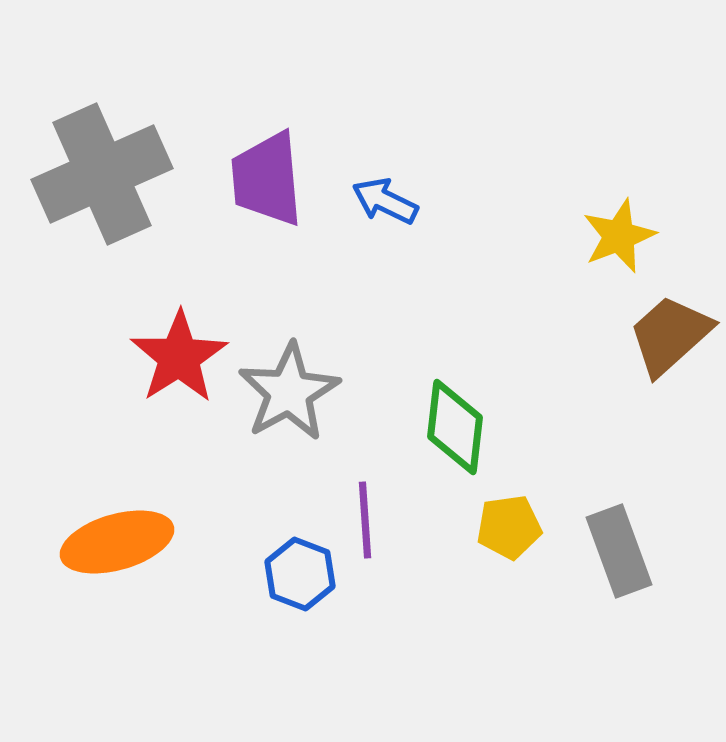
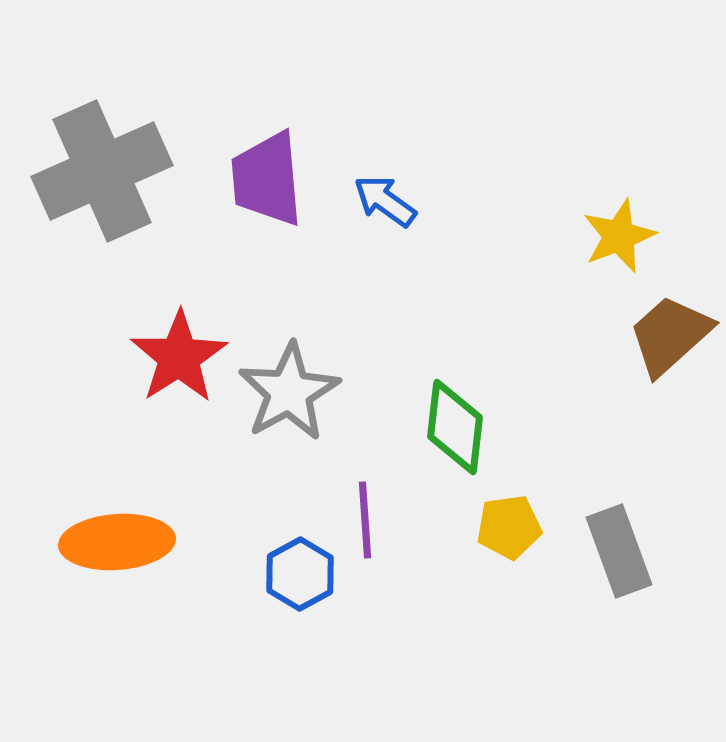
gray cross: moved 3 px up
blue arrow: rotated 10 degrees clockwise
orange ellipse: rotated 12 degrees clockwise
blue hexagon: rotated 10 degrees clockwise
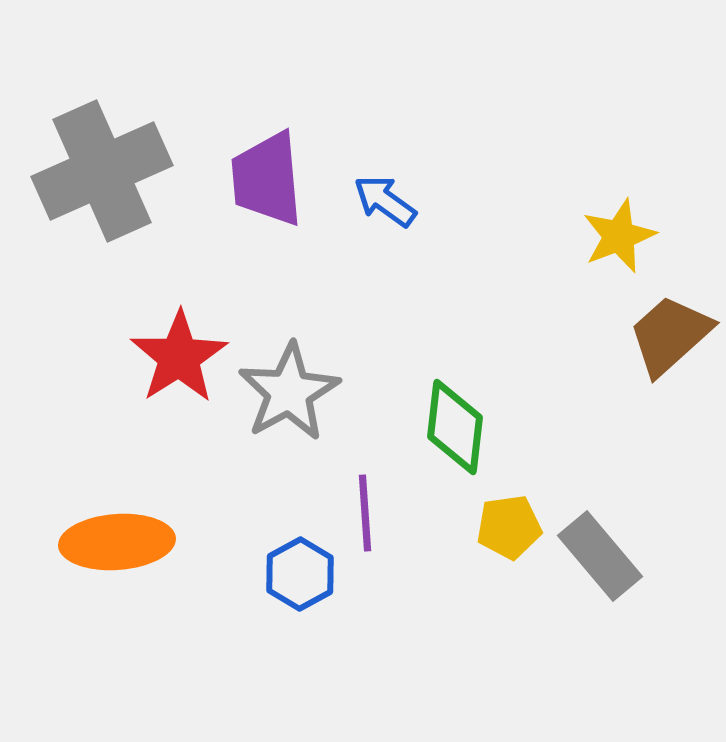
purple line: moved 7 px up
gray rectangle: moved 19 px left, 5 px down; rotated 20 degrees counterclockwise
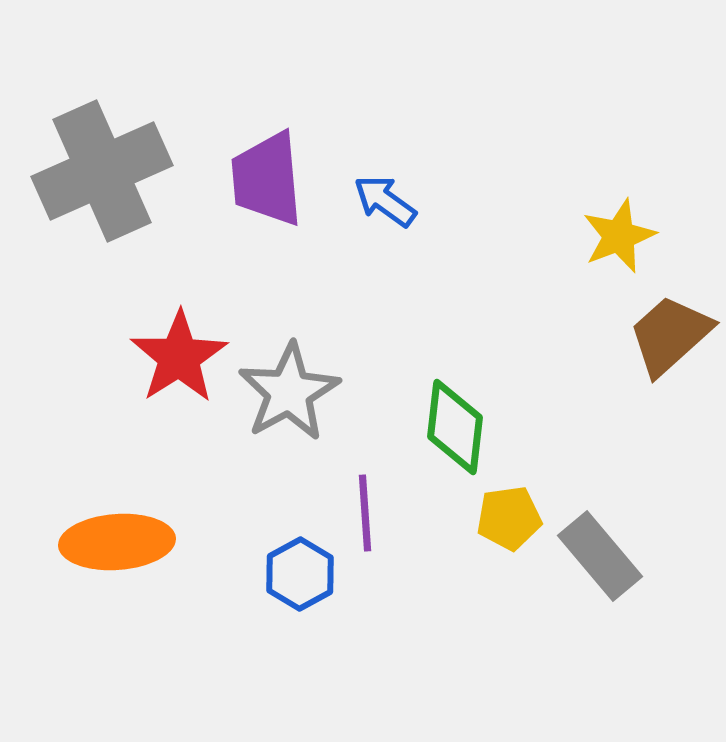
yellow pentagon: moved 9 px up
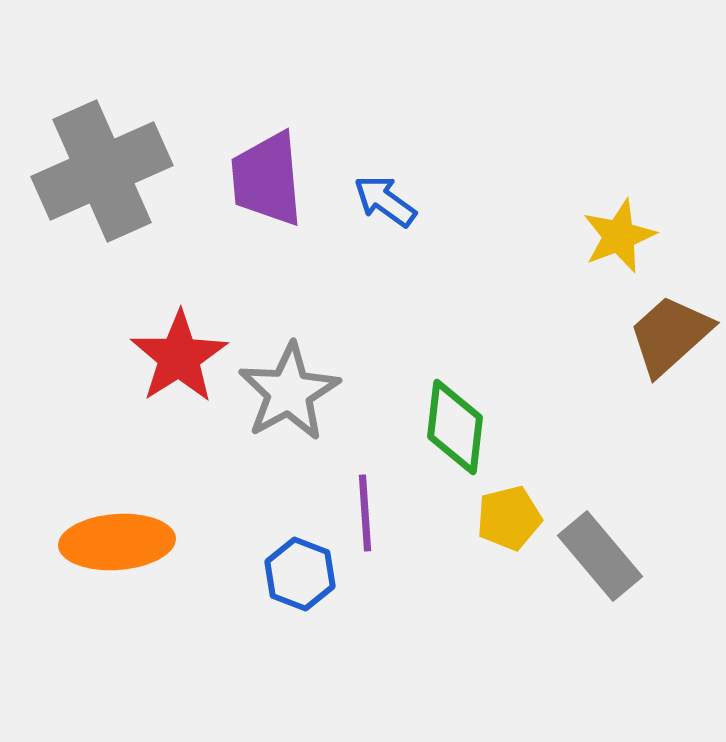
yellow pentagon: rotated 6 degrees counterclockwise
blue hexagon: rotated 10 degrees counterclockwise
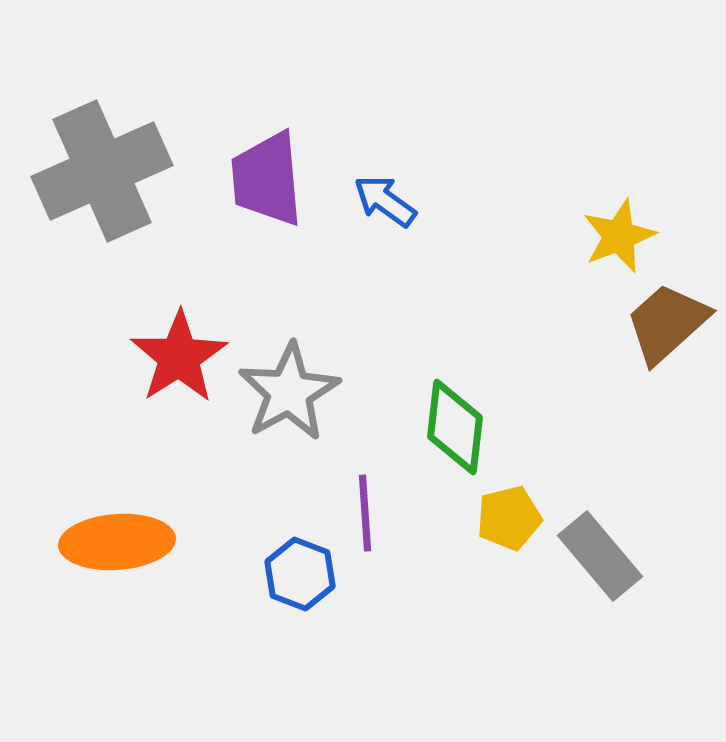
brown trapezoid: moved 3 px left, 12 px up
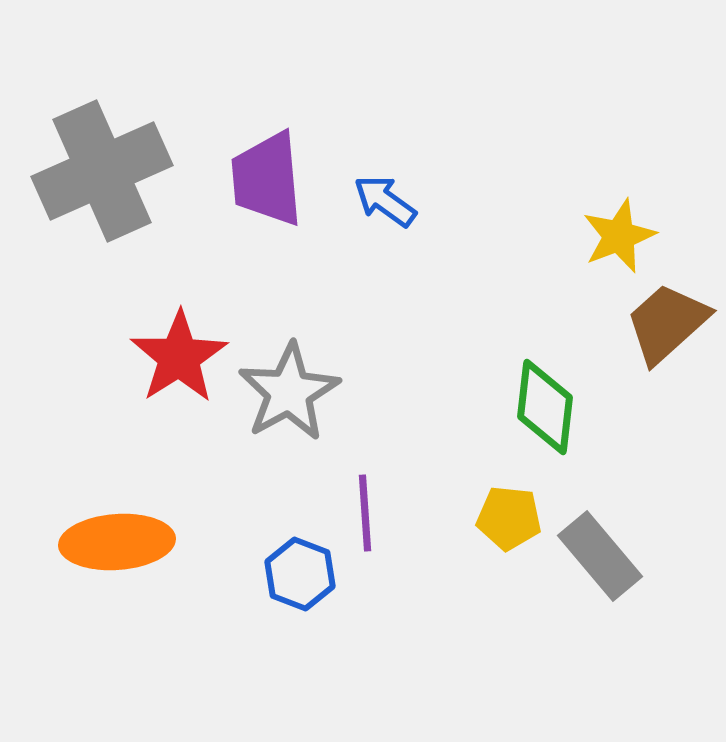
green diamond: moved 90 px right, 20 px up
yellow pentagon: rotated 20 degrees clockwise
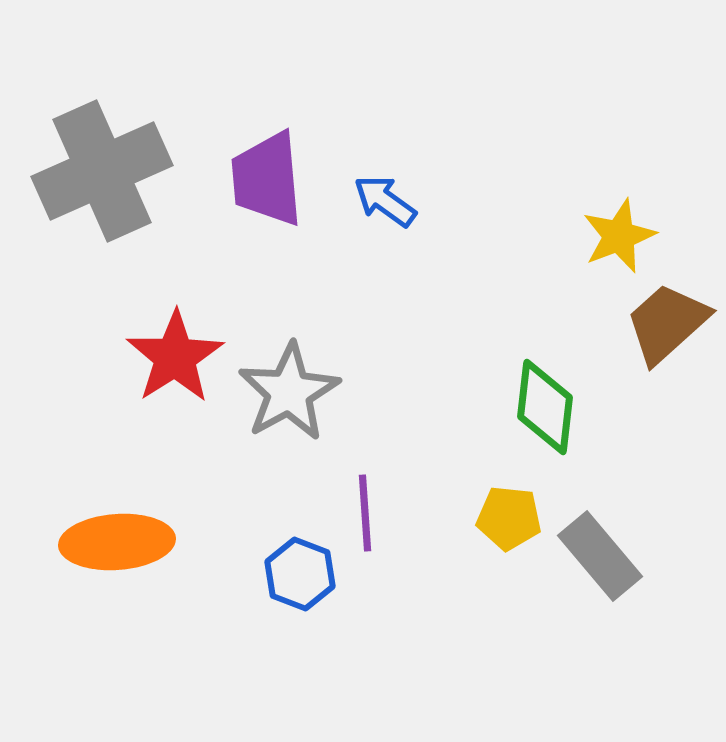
red star: moved 4 px left
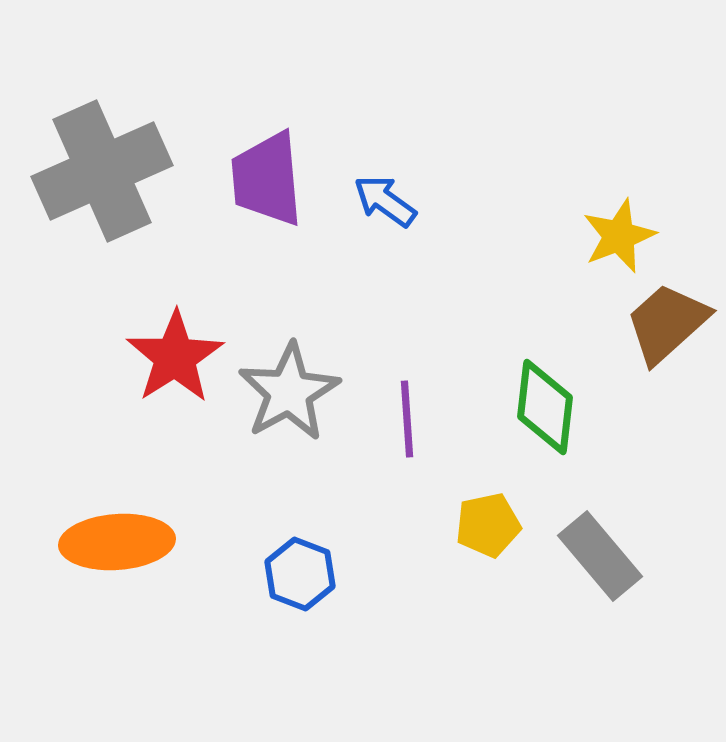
purple line: moved 42 px right, 94 px up
yellow pentagon: moved 21 px left, 7 px down; rotated 18 degrees counterclockwise
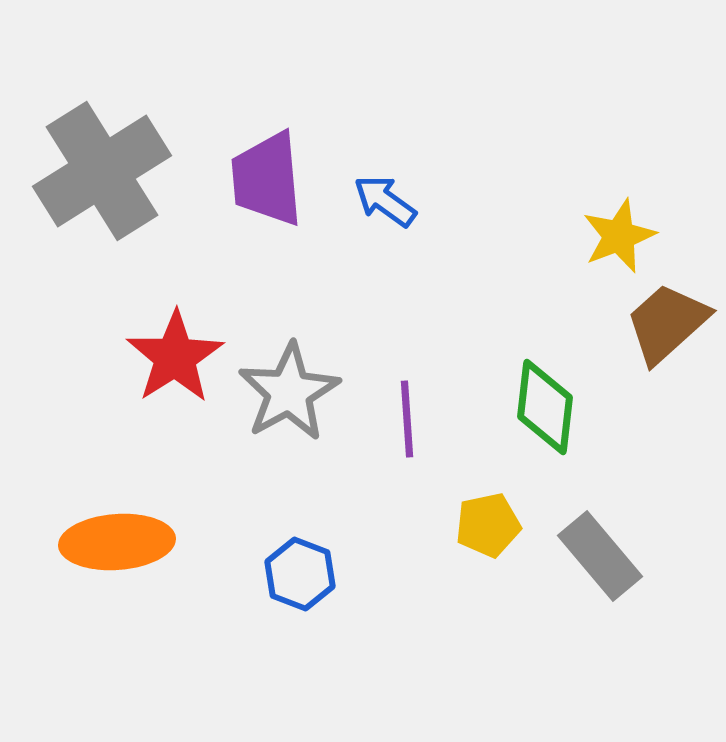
gray cross: rotated 8 degrees counterclockwise
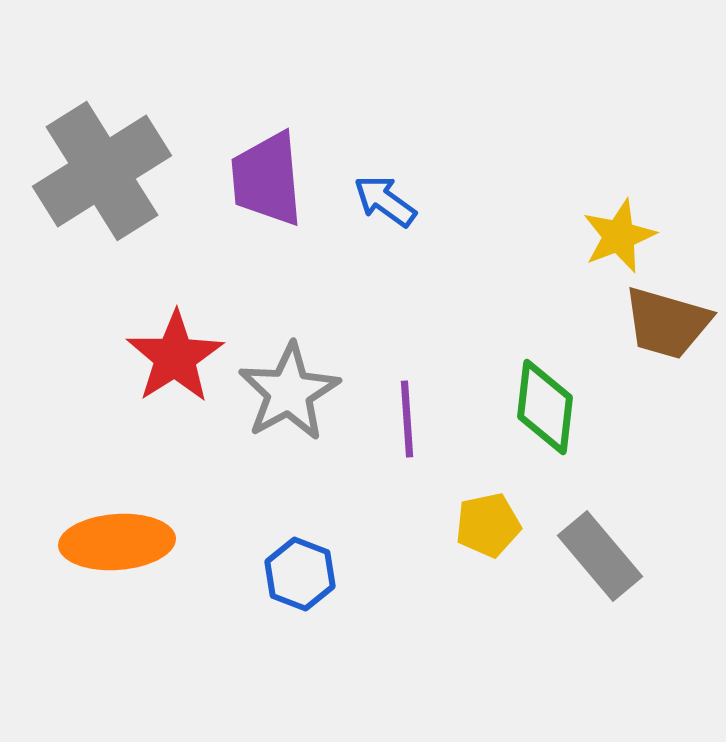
brown trapezoid: rotated 122 degrees counterclockwise
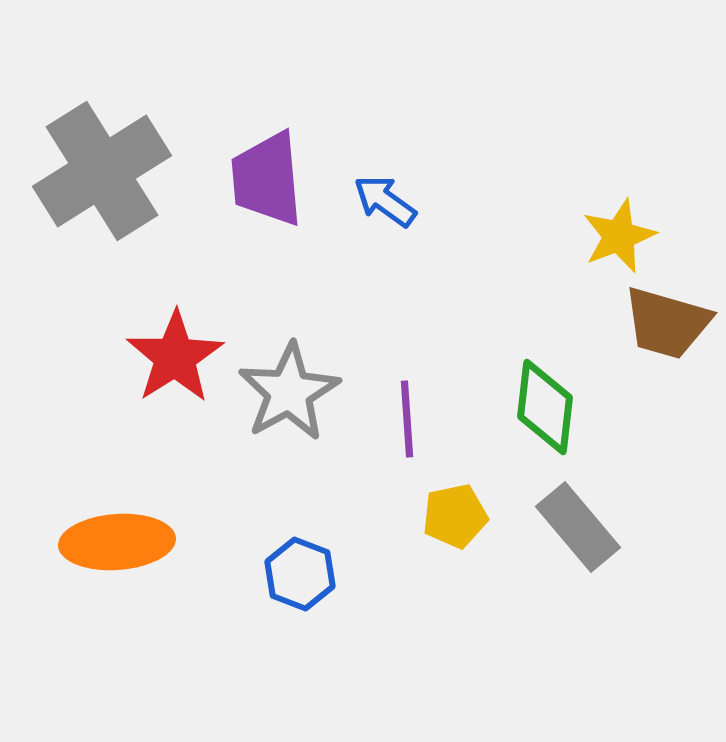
yellow pentagon: moved 33 px left, 9 px up
gray rectangle: moved 22 px left, 29 px up
